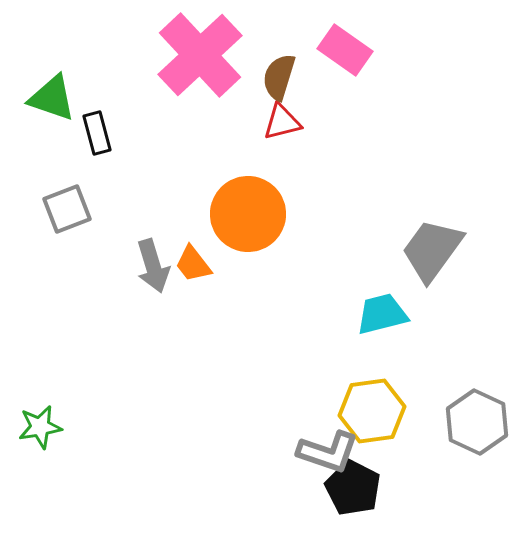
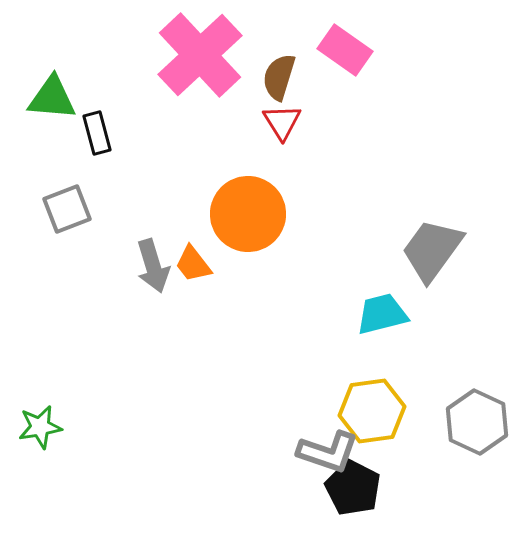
green triangle: rotated 14 degrees counterclockwise
red triangle: rotated 48 degrees counterclockwise
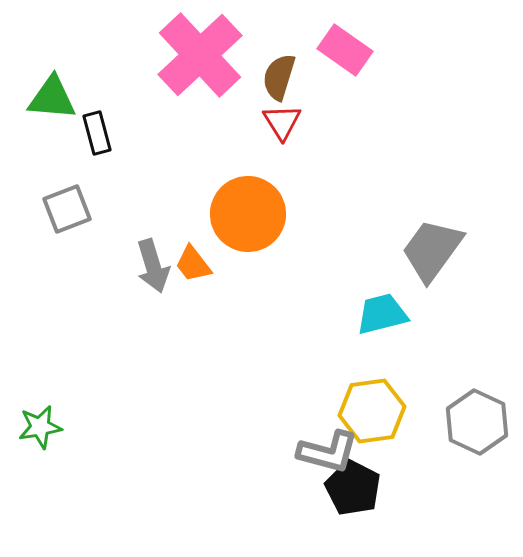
gray L-shape: rotated 4 degrees counterclockwise
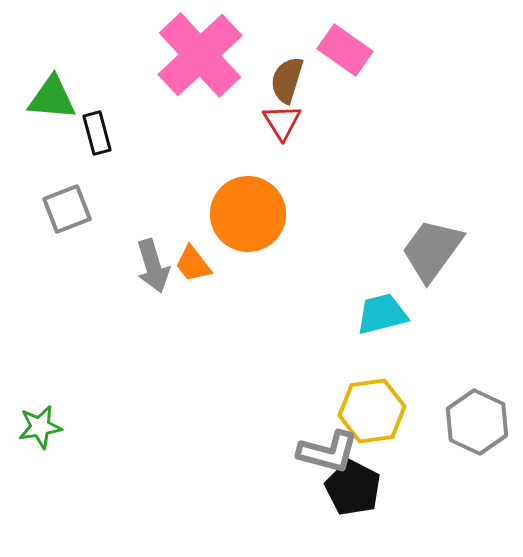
brown semicircle: moved 8 px right, 3 px down
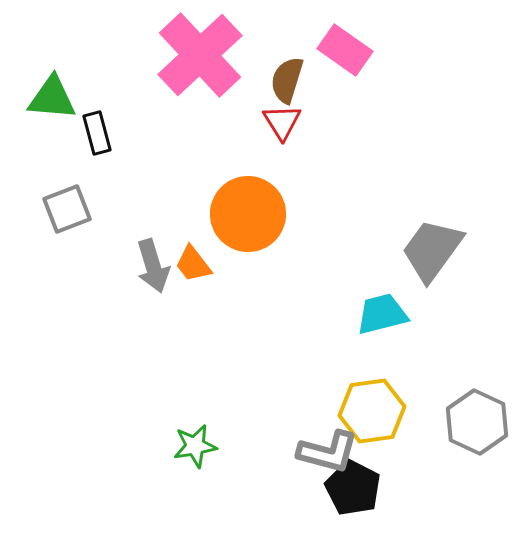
green star: moved 155 px right, 19 px down
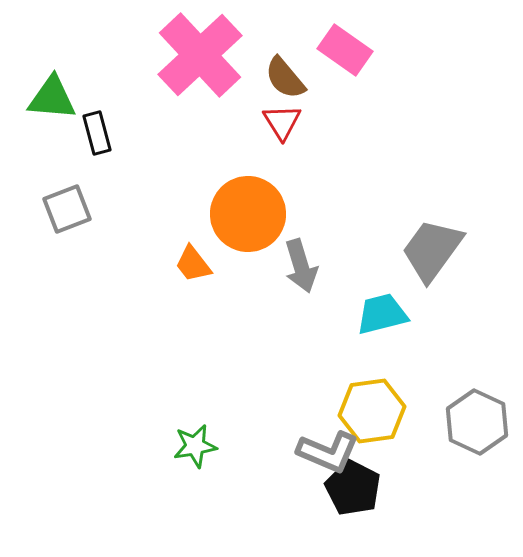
brown semicircle: moved 2 px left, 2 px up; rotated 57 degrees counterclockwise
gray arrow: moved 148 px right
gray L-shape: rotated 8 degrees clockwise
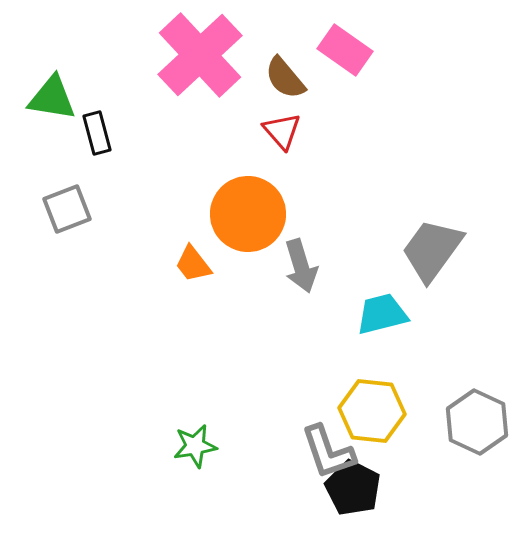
green triangle: rotated 4 degrees clockwise
red triangle: moved 9 px down; rotated 9 degrees counterclockwise
yellow hexagon: rotated 14 degrees clockwise
gray L-shape: rotated 48 degrees clockwise
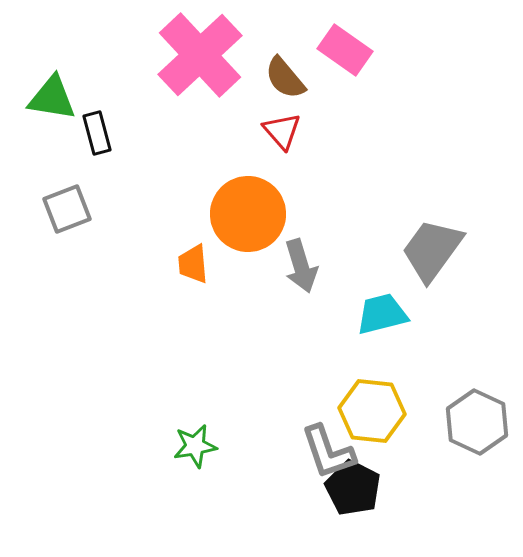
orange trapezoid: rotated 33 degrees clockwise
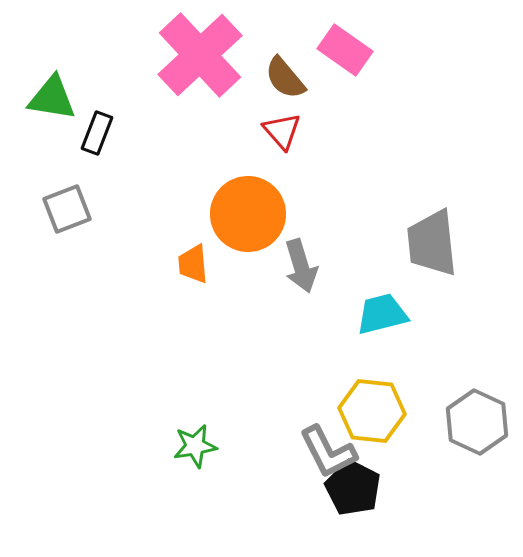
black rectangle: rotated 36 degrees clockwise
gray trapezoid: moved 7 px up; rotated 42 degrees counterclockwise
gray L-shape: rotated 8 degrees counterclockwise
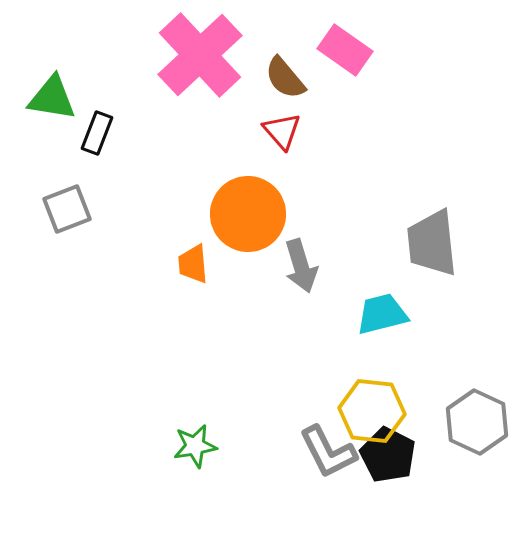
black pentagon: moved 35 px right, 33 px up
